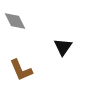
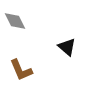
black triangle: moved 4 px right; rotated 24 degrees counterclockwise
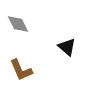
gray diamond: moved 3 px right, 3 px down
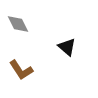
brown L-shape: rotated 10 degrees counterclockwise
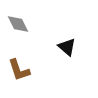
brown L-shape: moved 2 px left; rotated 15 degrees clockwise
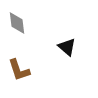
gray diamond: moved 1 px left, 1 px up; rotated 20 degrees clockwise
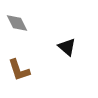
gray diamond: rotated 20 degrees counterclockwise
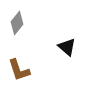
gray diamond: rotated 65 degrees clockwise
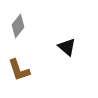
gray diamond: moved 1 px right, 3 px down
